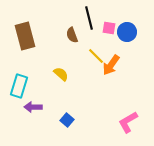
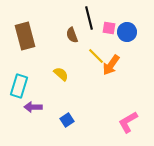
blue square: rotated 16 degrees clockwise
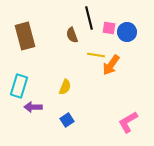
yellow line: moved 1 px up; rotated 36 degrees counterclockwise
yellow semicircle: moved 4 px right, 13 px down; rotated 70 degrees clockwise
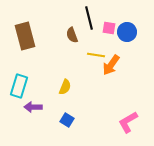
blue square: rotated 24 degrees counterclockwise
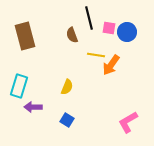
yellow semicircle: moved 2 px right
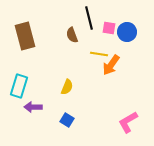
yellow line: moved 3 px right, 1 px up
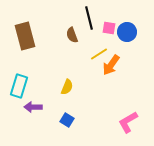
yellow line: rotated 42 degrees counterclockwise
